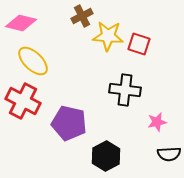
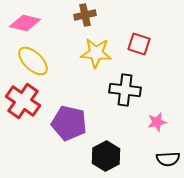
brown cross: moved 3 px right, 1 px up; rotated 15 degrees clockwise
pink diamond: moved 4 px right
yellow star: moved 12 px left, 17 px down
red cross: rotated 8 degrees clockwise
black semicircle: moved 1 px left, 5 px down
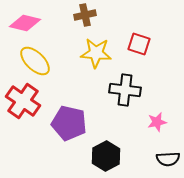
yellow ellipse: moved 2 px right
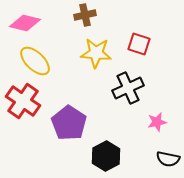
black cross: moved 3 px right, 2 px up; rotated 32 degrees counterclockwise
purple pentagon: rotated 20 degrees clockwise
black semicircle: rotated 15 degrees clockwise
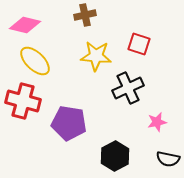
pink diamond: moved 2 px down
yellow star: moved 3 px down
red cross: rotated 20 degrees counterclockwise
purple pentagon: rotated 24 degrees counterclockwise
black hexagon: moved 9 px right
